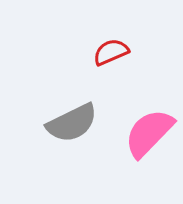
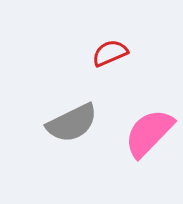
red semicircle: moved 1 px left, 1 px down
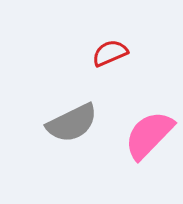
pink semicircle: moved 2 px down
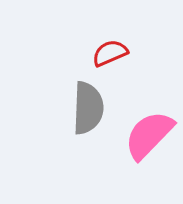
gray semicircle: moved 16 px right, 15 px up; rotated 62 degrees counterclockwise
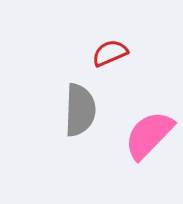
gray semicircle: moved 8 px left, 2 px down
